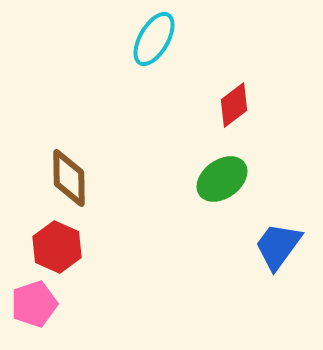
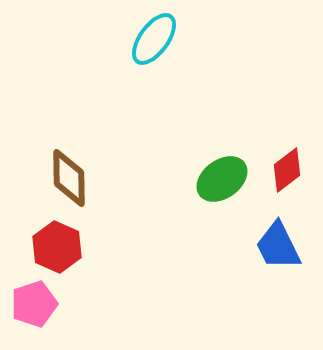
cyan ellipse: rotated 6 degrees clockwise
red diamond: moved 53 px right, 65 px down
blue trapezoid: rotated 62 degrees counterclockwise
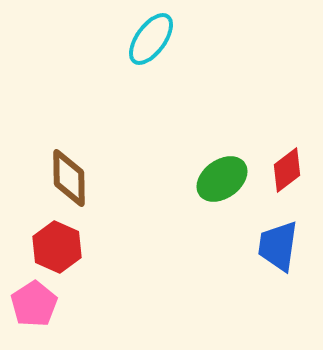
cyan ellipse: moved 3 px left
blue trapezoid: rotated 34 degrees clockwise
pink pentagon: rotated 15 degrees counterclockwise
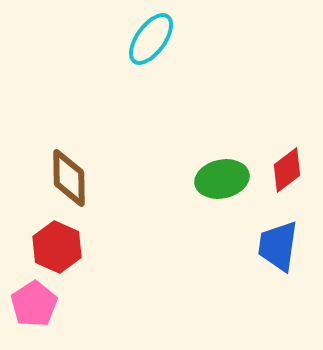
green ellipse: rotated 24 degrees clockwise
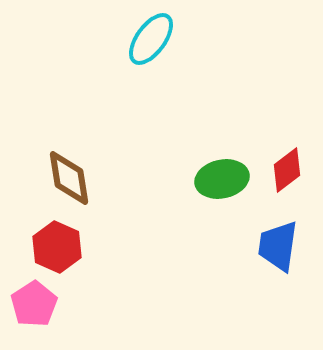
brown diamond: rotated 8 degrees counterclockwise
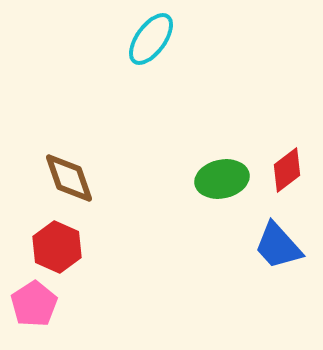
brown diamond: rotated 10 degrees counterclockwise
blue trapezoid: rotated 50 degrees counterclockwise
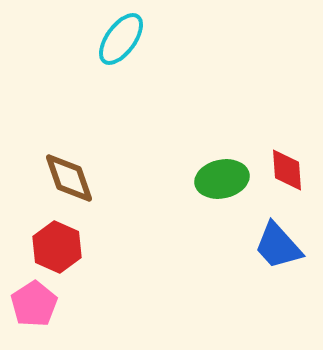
cyan ellipse: moved 30 px left
red diamond: rotated 57 degrees counterclockwise
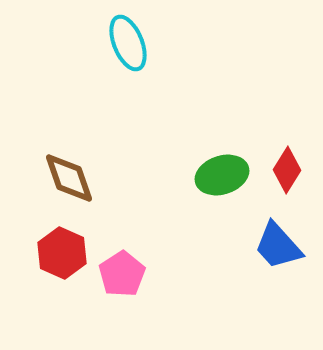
cyan ellipse: moved 7 px right, 4 px down; rotated 58 degrees counterclockwise
red diamond: rotated 36 degrees clockwise
green ellipse: moved 4 px up; rotated 6 degrees counterclockwise
red hexagon: moved 5 px right, 6 px down
pink pentagon: moved 88 px right, 30 px up
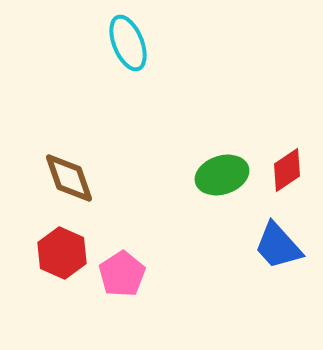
red diamond: rotated 24 degrees clockwise
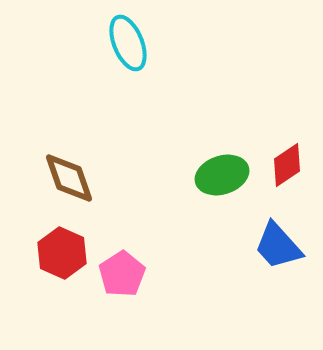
red diamond: moved 5 px up
